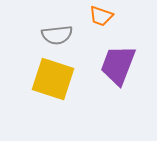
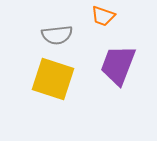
orange trapezoid: moved 2 px right
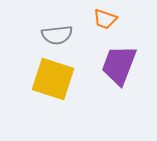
orange trapezoid: moved 2 px right, 3 px down
purple trapezoid: moved 1 px right
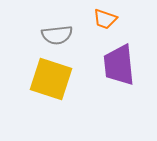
purple trapezoid: rotated 27 degrees counterclockwise
yellow square: moved 2 px left
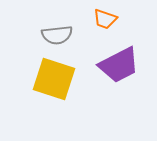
purple trapezoid: rotated 111 degrees counterclockwise
yellow square: moved 3 px right
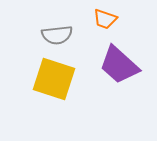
purple trapezoid: rotated 69 degrees clockwise
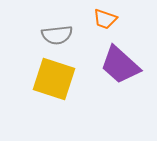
purple trapezoid: moved 1 px right
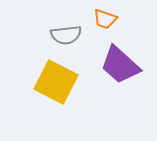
gray semicircle: moved 9 px right
yellow square: moved 2 px right, 3 px down; rotated 9 degrees clockwise
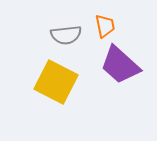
orange trapezoid: moved 7 px down; rotated 120 degrees counterclockwise
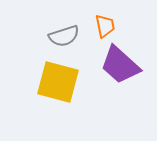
gray semicircle: moved 2 px left, 1 px down; rotated 12 degrees counterclockwise
yellow square: moved 2 px right; rotated 12 degrees counterclockwise
